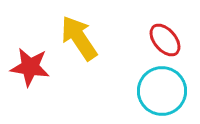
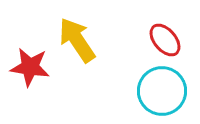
yellow arrow: moved 2 px left, 2 px down
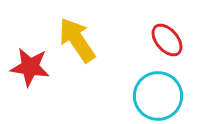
red ellipse: moved 2 px right
cyan circle: moved 4 px left, 5 px down
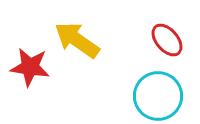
yellow arrow: rotated 21 degrees counterclockwise
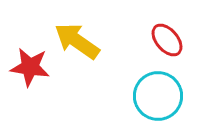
yellow arrow: moved 1 px down
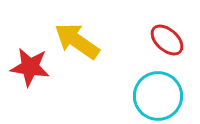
red ellipse: rotated 8 degrees counterclockwise
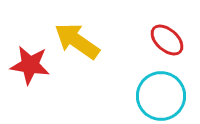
red star: moved 2 px up
cyan circle: moved 3 px right
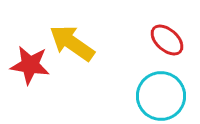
yellow arrow: moved 5 px left, 2 px down
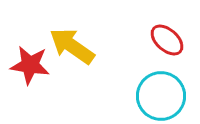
yellow arrow: moved 3 px down
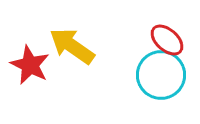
red star: rotated 18 degrees clockwise
cyan circle: moved 21 px up
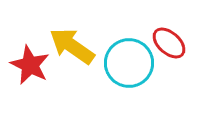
red ellipse: moved 2 px right, 3 px down
cyan circle: moved 32 px left, 12 px up
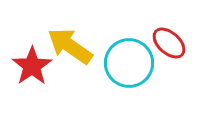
yellow arrow: moved 2 px left
red star: moved 2 px right, 1 px down; rotated 12 degrees clockwise
